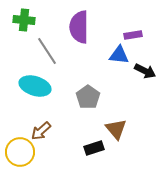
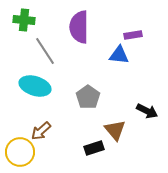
gray line: moved 2 px left
black arrow: moved 2 px right, 40 px down
brown triangle: moved 1 px left, 1 px down
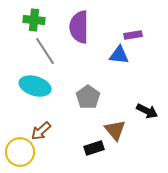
green cross: moved 10 px right
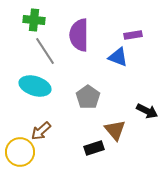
purple semicircle: moved 8 px down
blue triangle: moved 1 px left, 2 px down; rotated 15 degrees clockwise
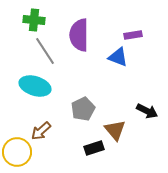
gray pentagon: moved 5 px left, 12 px down; rotated 10 degrees clockwise
yellow circle: moved 3 px left
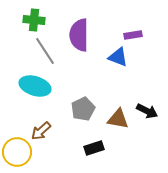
brown triangle: moved 3 px right, 11 px up; rotated 40 degrees counterclockwise
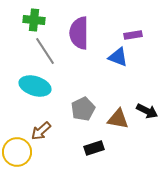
purple semicircle: moved 2 px up
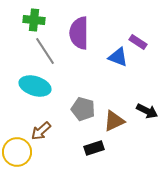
purple rectangle: moved 5 px right, 7 px down; rotated 42 degrees clockwise
gray pentagon: rotated 30 degrees counterclockwise
brown triangle: moved 4 px left, 2 px down; rotated 35 degrees counterclockwise
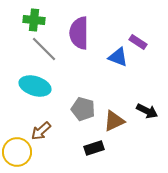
gray line: moved 1 px left, 2 px up; rotated 12 degrees counterclockwise
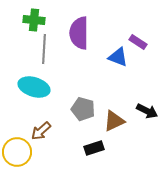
gray line: rotated 48 degrees clockwise
cyan ellipse: moved 1 px left, 1 px down
